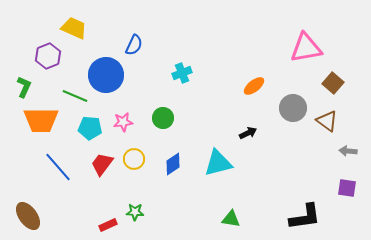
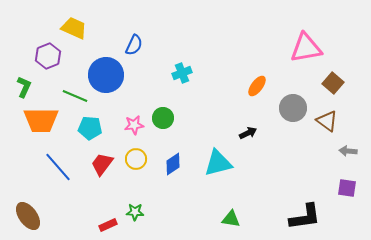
orange ellipse: moved 3 px right; rotated 15 degrees counterclockwise
pink star: moved 11 px right, 3 px down
yellow circle: moved 2 px right
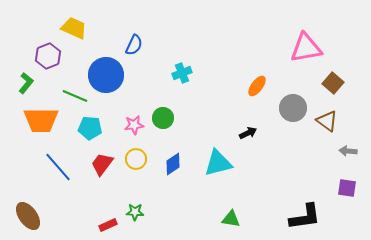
green L-shape: moved 2 px right, 4 px up; rotated 15 degrees clockwise
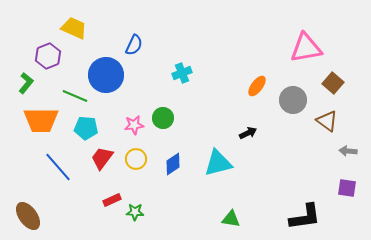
gray circle: moved 8 px up
cyan pentagon: moved 4 px left
red trapezoid: moved 6 px up
red rectangle: moved 4 px right, 25 px up
